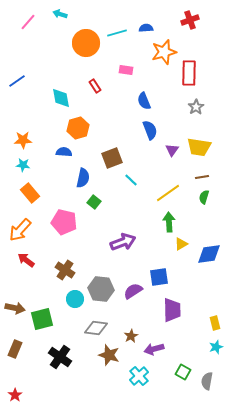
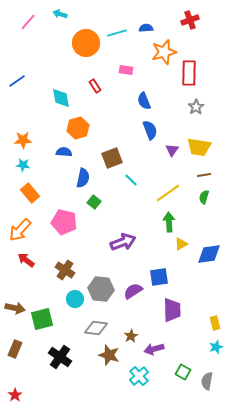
brown line at (202, 177): moved 2 px right, 2 px up
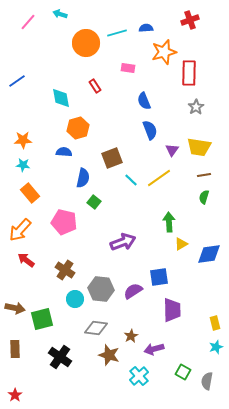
pink rectangle at (126, 70): moved 2 px right, 2 px up
yellow line at (168, 193): moved 9 px left, 15 px up
brown rectangle at (15, 349): rotated 24 degrees counterclockwise
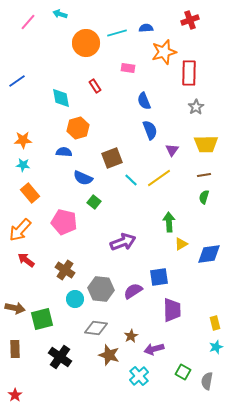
yellow trapezoid at (199, 147): moved 7 px right, 3 px up; rotated 10 degrees counterclockwise
blue semicircle at (83, 178): rotated 102 degrees clockwise
